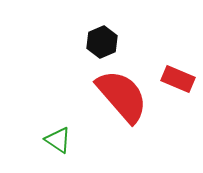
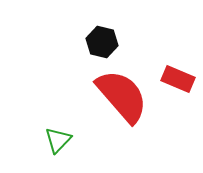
black hexagon: rotated 24 degrees counterclockwise
green triangle: rotated 40 degrees clockwise
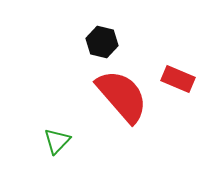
green triangle: moved 1 px left, 1 px down
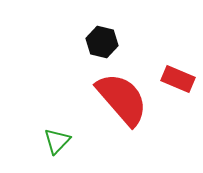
red semicircle: moved 3 px down
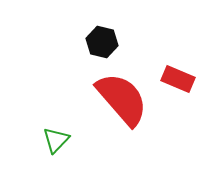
green triangle: moved 1 px left, 1 px up
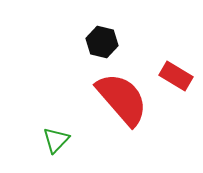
red rectangle: moved 2 px left, 3 px up; rotated 8 degrees clockwise
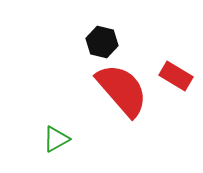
red semicircle: moved 9 px up
green triangle: moved 1 px up; rotated 16 degrees clockwise
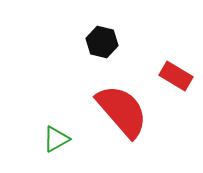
red semicircle: moved 21 px down
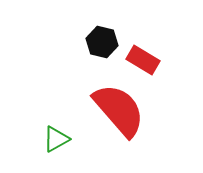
red rectangle: moved 33 px left, 16 px up
red semicircle: moved 3 px left, 1 px up
